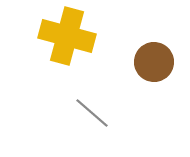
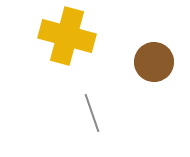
gray line: rotated 30 degrees clockwise
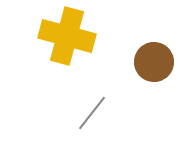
gray line: rotated 57 degrees clockwise
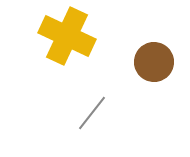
yellow cross: rotated 10 degrees clockwise
